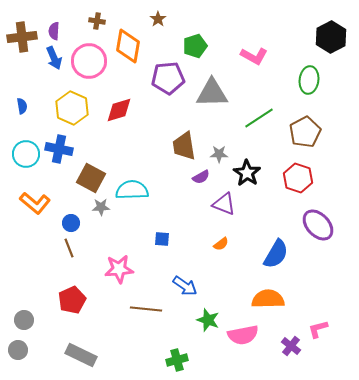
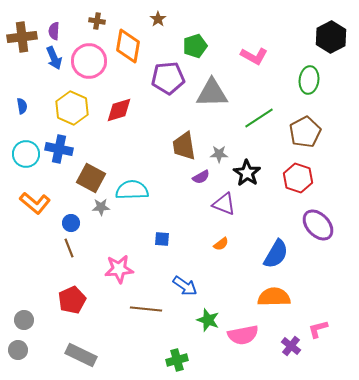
orange semicircle at (268, 299): moved 6 px right, 2 px up
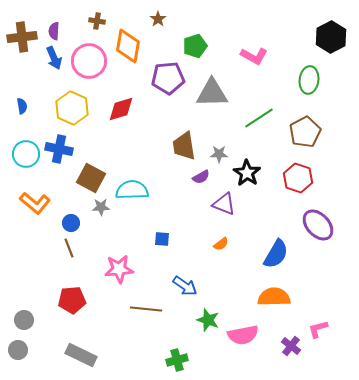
red diamond at (119, 110): moved 2 px right, 1 px up
red pentagon at (72, 300): rotated 20 degrees clockwise
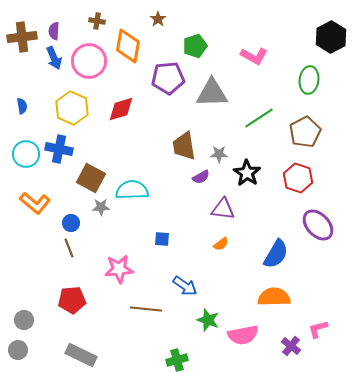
purple triangle at (224, 204): moved 1 px left, 5 px down; rotated 15 degrees counterclockwise
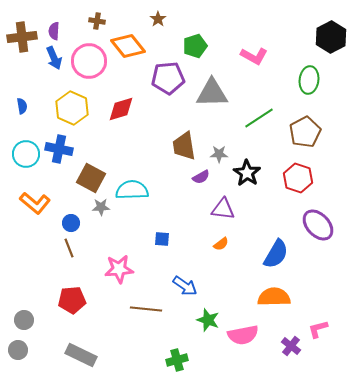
orange diamond at (128, 46): rotated 48 degrees counterclockwise
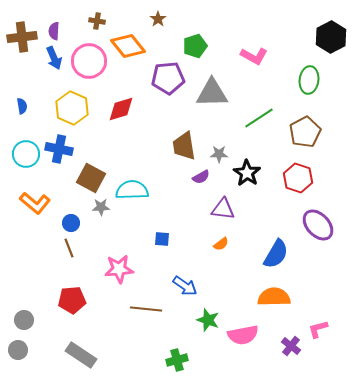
gray rectangle at (81, 355): rotated 8 degrees clockwise
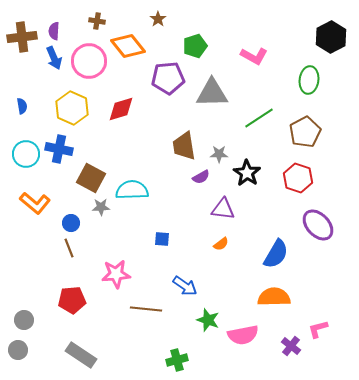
pink star at (119, 269): moved 3 px left, 5 px down
